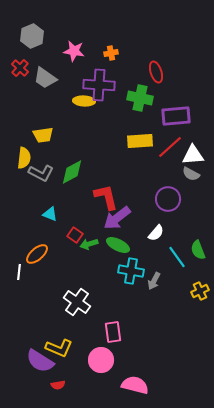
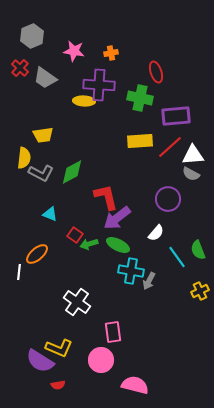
gray arrow: moved 5 px left
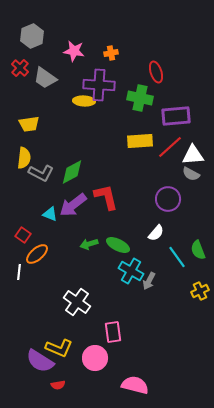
yellow trapezoid: moved 14 px left, 11 px up
purple arrow: moved 44 px left, 13 px up
red square: moved 52 px left
cyan cross: rotated 20 degrees clockwise
pink circle: moved 6 px left, 2 px up
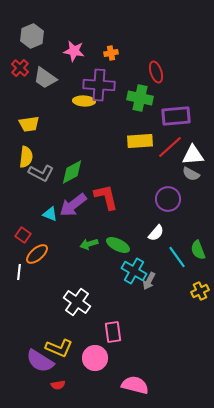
yellow semicircle: moved 2 px right, 1 px up
cyan cross: moved 3 px right
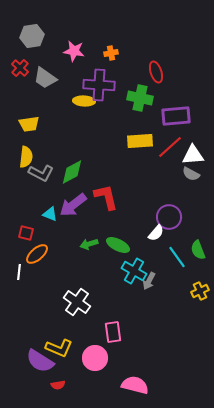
gray hexagon: rotated 15 degrees clockwise
purple circle: moved 1 px right, 18 px down
red square: moved 3 px right, 2 px up; rotated 21 degrees counterclockwise
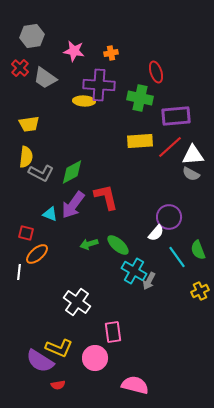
purple arrow: rotated 16 degrees counterclockwise
green ellipse: rotated 15 degrees clockwise
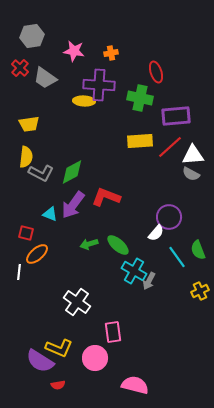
red L-shape: rotated 56 degrees counterclockwise
